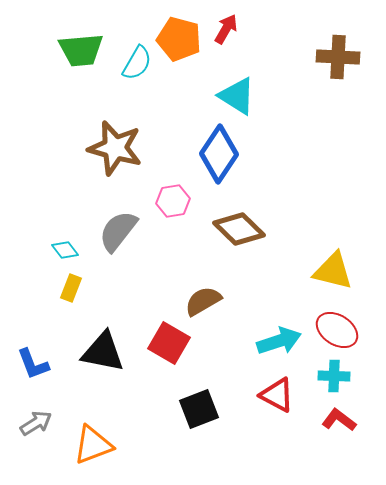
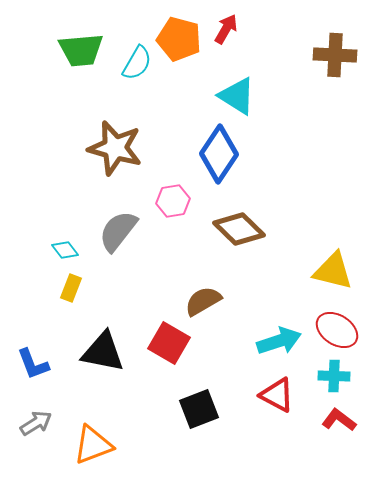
brown cross: moved 3 px left, 2 px up
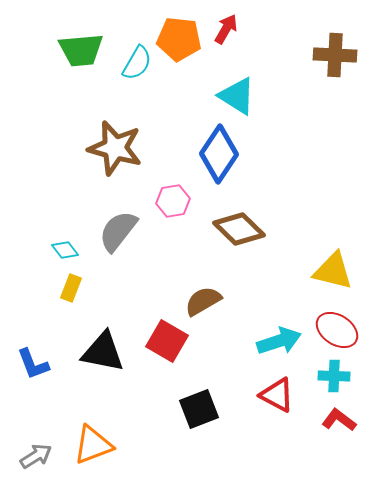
orange pentagon: rotated 9 degrees counterclockwise
red square: moved 2 px left, 2 px up
gray arrow: moved 33 px down
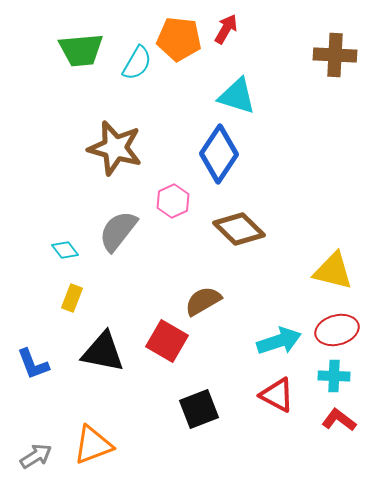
cyan triangle: rotated 15 degrees counterclockwise
pink hexagon: rotated 16 degrees counterclockwise
yellow rectangle: moved 1 px right, 10 px down
red ellipse: rotated 48 degrees counterclockwise
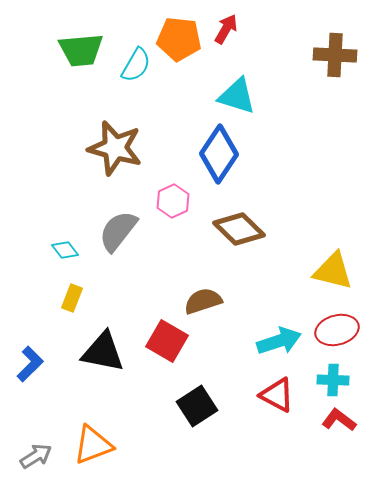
cyan semicircle: moved 1 px left, 2 px down
brown semicircle: rotated 12 degrees clockwise
blue L-shape: moved 3 px left; rotated 114 degrees counterclockwise
cyan cross: moved 1 px left, 4 px down
black square: moved 2 px left, 3 px up; rotated 12 degrees counterclockwise
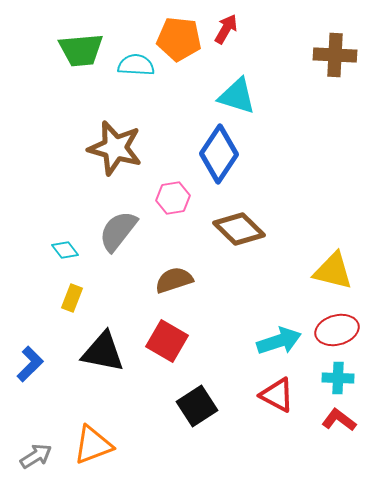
cyan semicircle: rotated 117 degrees counterclockwise
pink hexagon: moved 3 px up; rotated 16 degrees clockwise
brown semicircle: moved 29 px left, 21 px up
cyan cross: moved 5 px right, 2 px up
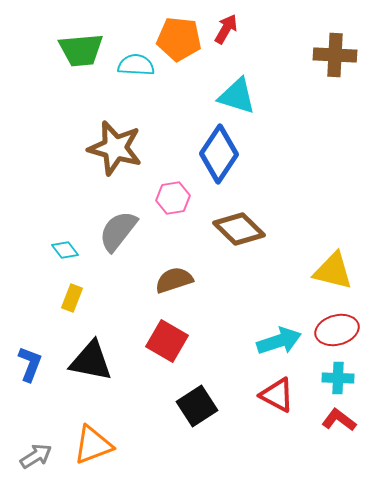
black triangle: moved 12 px left, 9 px down
blue L-shape: rotated 24 degrees counterclockwise
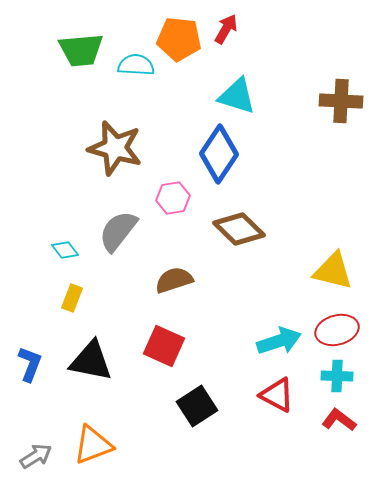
brown cross: moved 6 px right, 46 px down
red square: moved 3 px left, 5 px down; rotated 6 degrees counterclockwise
cyan cross: moved 1 px left, 2 px up
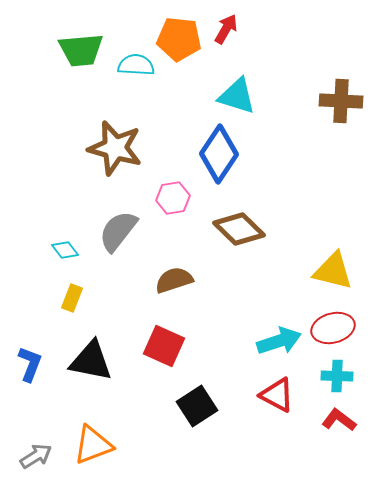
red ellipse: moved 4 px left, 2 px up
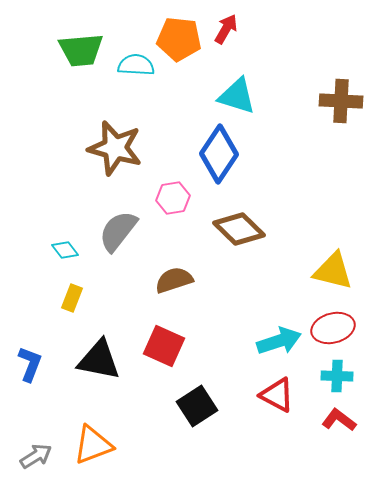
black triangle: moved 8 px right, 1 px up
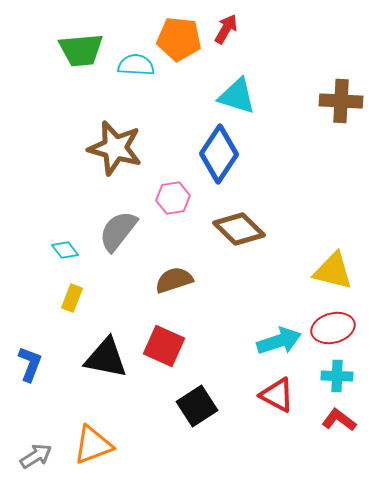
black triangle: moved 7 px right, 2 px up
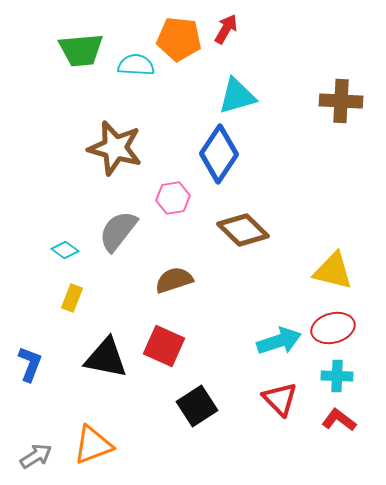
cyan triangle: rotated 33 degrees counterclockwise
brown diamond: moved 4 px right, 1 px down
cyan diamond: rotated 16 degrees counterclockwise
red triangle: moved 3 px right, 4 px down; rotated 18 degrees clockwise
